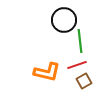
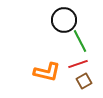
green line: rotated 20 degrees counterclockwise
red line: moved 1 px right, 1 px up
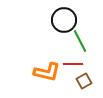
red line: moved 5 px left; rotated 18 degrees clockwise
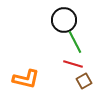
green line: moved 5 px left, 1 px down
red line: rotated 18 degrees clockwise
orange L-shape: moved 21 px left, 7 px down
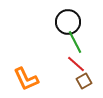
black circle: moved 4 px right, 2 px down
red line: moved 3 px right; rotated 24 degrees clockwise
orange L-shape: rotated 52 degrees clockwise
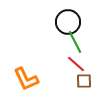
brown square: rotated 28 degrees clockwise
